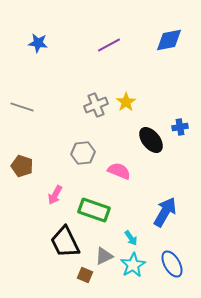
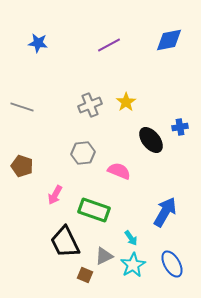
gray cross: moved 6 px left
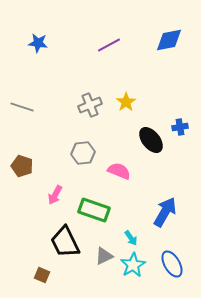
brown square: moved 43 px left
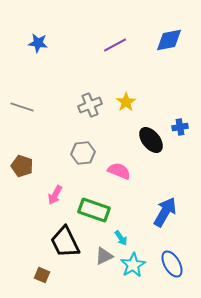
purple line: moved 6 px right
cyan arrow: moved 10 px left
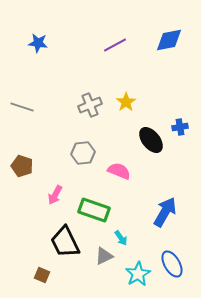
cyan star: moved 5 px right, 9 px down
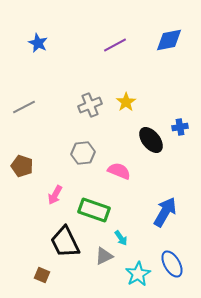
blue star: rotated 18 degrees clockwise
gray line: moved 2 px right; rotated 45 degrees counterclockwise
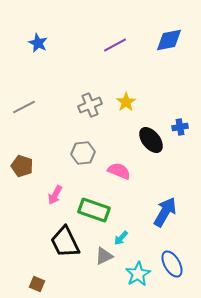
cyan arrow: rotated 77 degrees clockwise
brown square: moved 5 px left, 9 px down
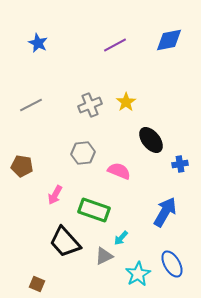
gray line: moved 7 px right, 2 px up
blue cross: moved 37 px down
brown pentagon: rotated 10 degrees counterclockwise
black trapezoid: rotated 16 degrees counterclockwise
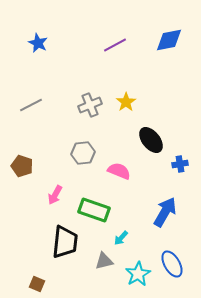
brown pentagon: rotated 10 degrees clockwise
black trapezoid: rotated 132 degrees counterclockwise
gray triangle: moved 5 px down; rotated 12 degrees clockwise
